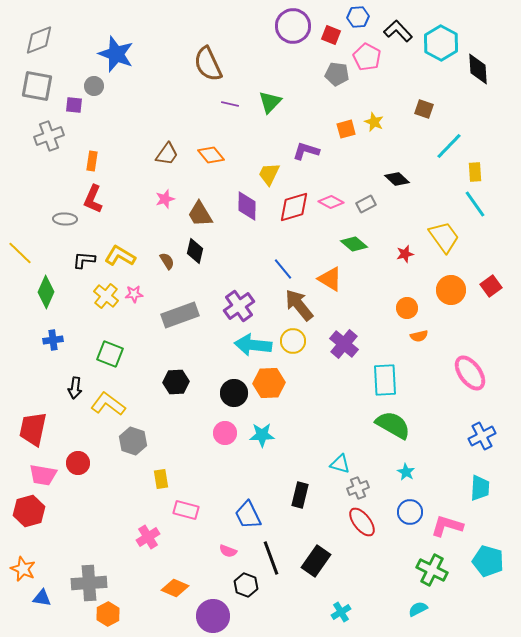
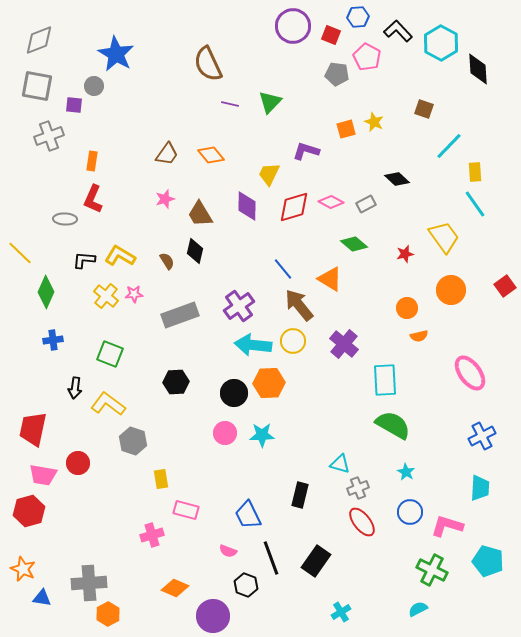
blue star at (116, 54): rotated 9 degrees clockwise
red square at (491, 286): moved 14 px right
pink cross at (148, 537): moved 4 px right, 2 px up; rotated 15 degrees clockwise
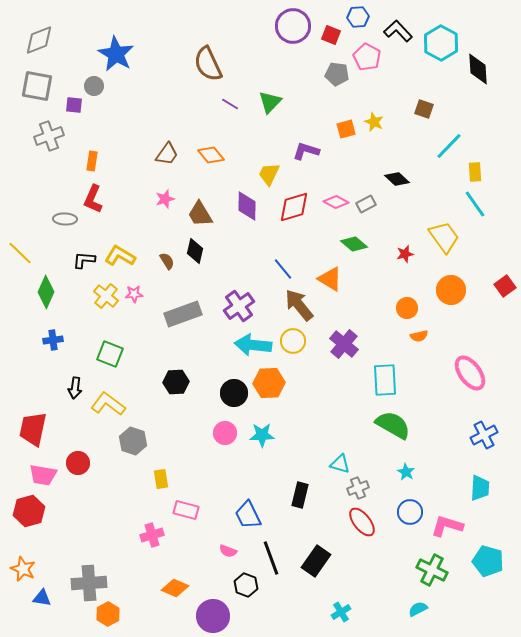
purple line at (230, 104): rotated 18 degrees clockwise
pink diamond at (331, 202): moved 5 px right
gray rectangle at (180, 315): moved 3 px right, 1 px up
blue cross at (482, 436): moved 2 px right, 1 px up
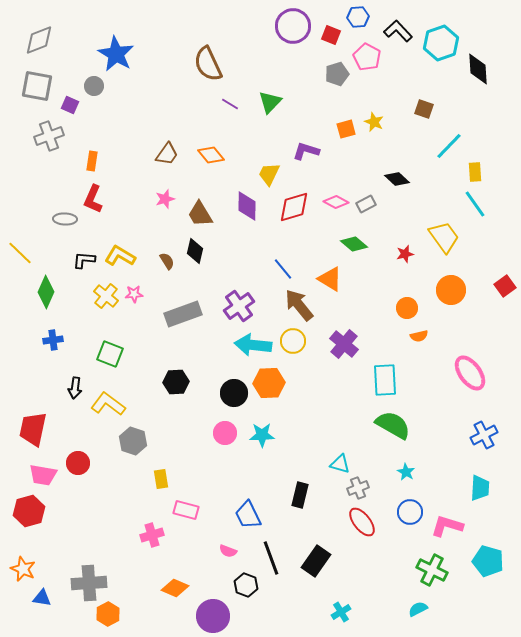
cyan hexagon at (441, 43): rotated 12 degrees clockwise
gray pentagon at (337, 74): rotated 25 degrees counterclockwise
purple square at (74, 105): moved 4 px left; rotated 18 degrees clockwise
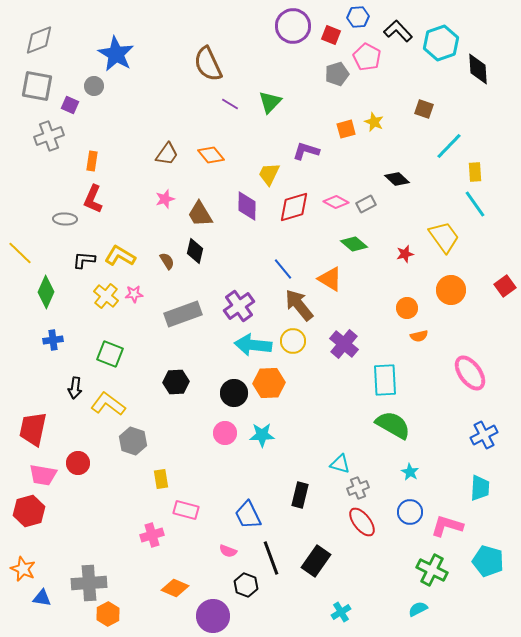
cyan star at (406, 472): moved 4 px right
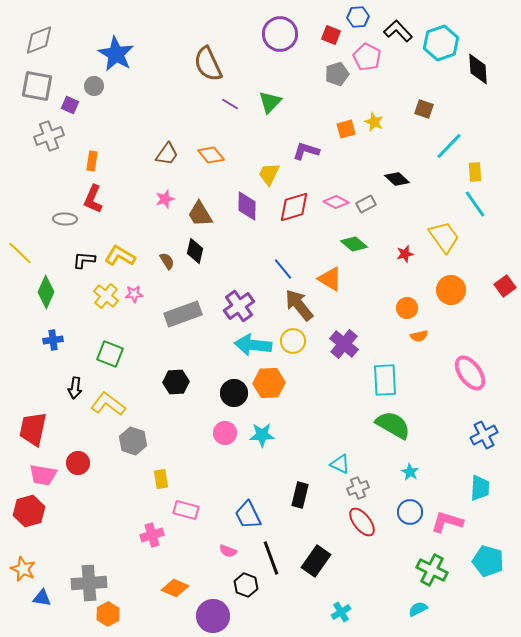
purple circle at (293, 26): moved 13 px left, 8 px down
cyan triangle at (340, 464): rotated 10 degrees clockwise
pink L-shape at (447, 526): moved 4 px up
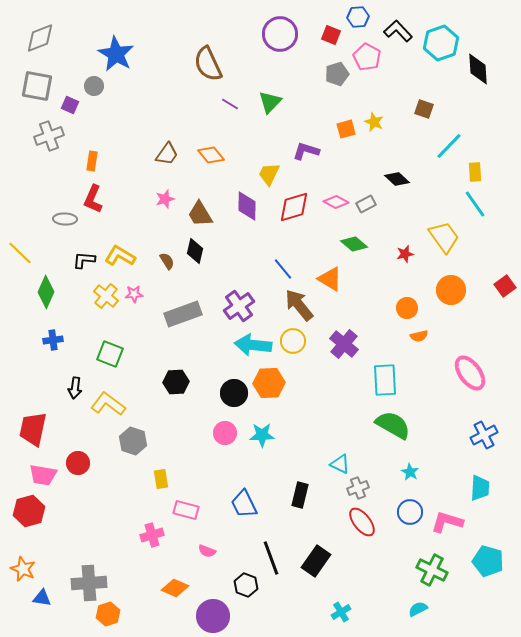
gray diamond at (39, 40): moved 1 px right, 2 px up
blue trapezoid at (248, 515): moved 4 px left, 11 px up
pink semicircle at (228, 551): moved 21 px left
orange hexagon at (108, 614): rotated 10 degrees clockwise
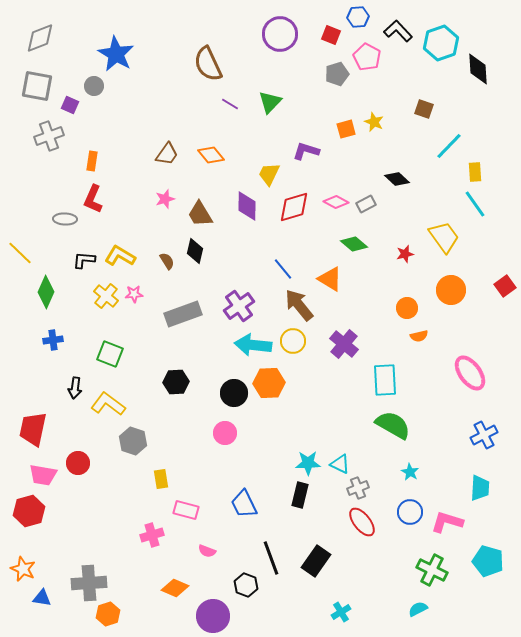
cyan star at (262, 435): moved 46 px right, 28 px down
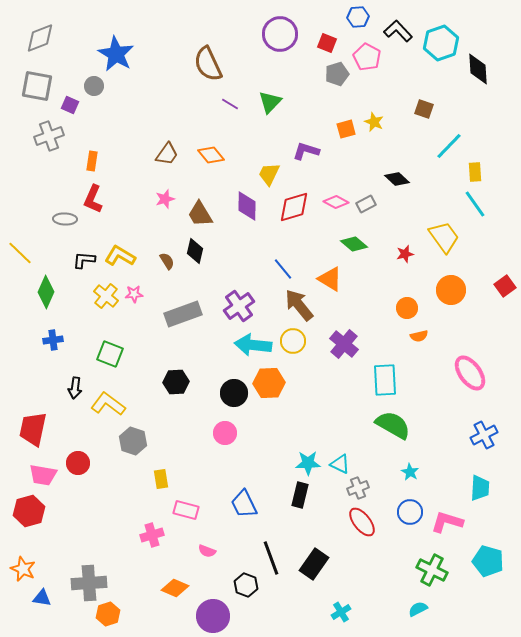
red square at (331, 35): moved 4 px left, 8 px down
black rectangle at (316, 561): moved 2 px left, 3 px down
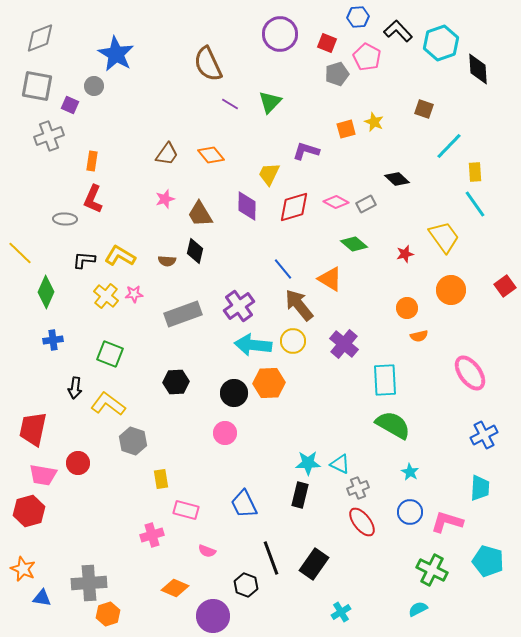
brown semicircle at (167, 261): rotated 126 degrees clockwise
